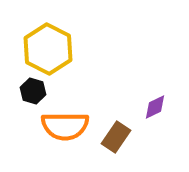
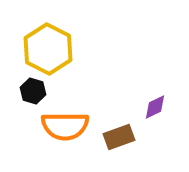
brown rectangle: moved 3 px right; rotated 36 degrees clockwise
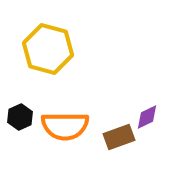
yellow hexagon: rotated 12 degrees counterclockwise
black hexagon: moved 13 px left, 26 px down; rotated 20 degrees clockwise
purple diamond: moved 8 px left, 10 px down
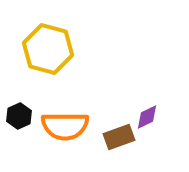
black hexagon: moved 1 px left, 1 px up
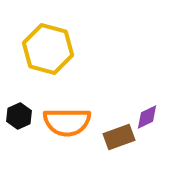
orange semicircle: moved 2 px right, 4 px up
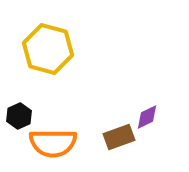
orange semicircle: moved 14 px left, 21 px down
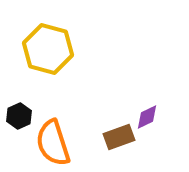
orange semicircle: rotated 72 degrees clockwise
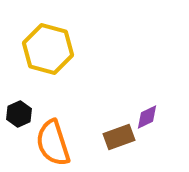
black hexagon: moved 2 px up
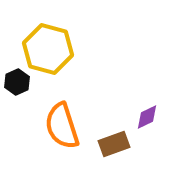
black hexagon: moved 2 px left, 32 px up
brown rectangle: moved 5 px left, 7 px down
orange semicircle: moved 9 px right, 17 px up
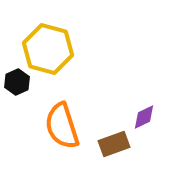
purple diamond: moved 3 px left
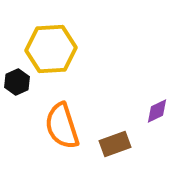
yellow hexagon: moved 3 px right; rotated 18 degrees counterclockwise
purple diamond: moved 13 px right, 6 px up
brown rectangle: moved 1 px right
